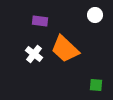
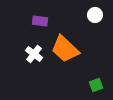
green square: rotated 24 degrees counterclockwise
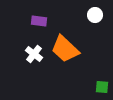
purple rectangle: moved 1 px left
green square: moved 6 px right, 2 px down; rotated 24 degrees clockwise
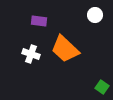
white cross: moved 3 px left; rotated 18 degrees counterclockwise
green square: rotated 32 degrees clockwise
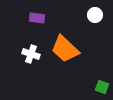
purple rectangle: moved 2 px left, 3 px up
green square: rotated 16 degrees counterclockwise
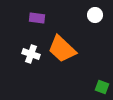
orange trapezoid: moved 3 px left
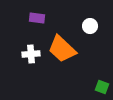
white circle: moved 5 px left, 11 px down
white cross: rotated 24 degrees counterclockwise
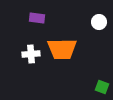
white circle: moved 9 px right, 4 px up
orange trapezoid: rotated 44 degrees counterclockwise
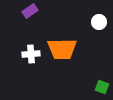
purple rectangle: moved 7 px left, 7 px up; rotated 42 degrees counterclockwise
